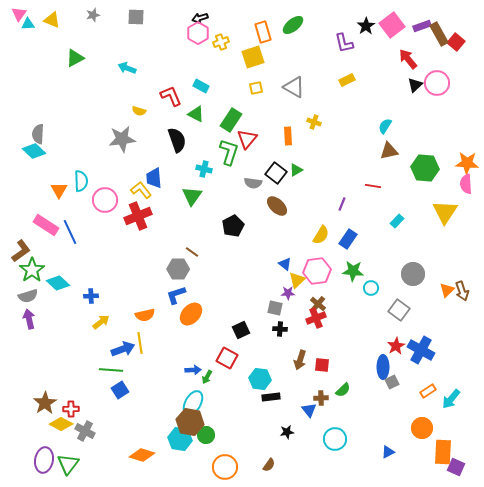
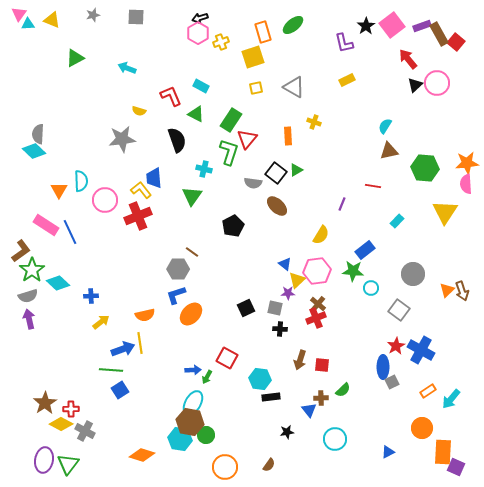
orange star at (467, 163): rotated 10 degrees counterclockwise
blue rectangle at (348, 239): moved 17 px right, 11 px down; rotated 18 degrees clockwise
black square at (241, 330): moved 5 px right, 22 px up
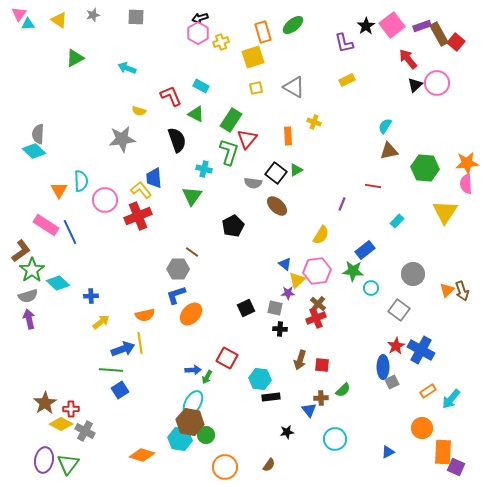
yellow triangle at (52, 20): moved 7 px right; rotated 12 degrees clockwise
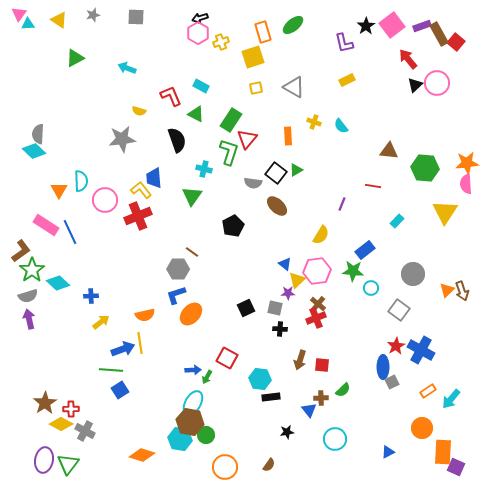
cyan semicircle at (385, 126): moved 44 px left; rotated 70 degrees counterclockwise
brown triangle at (389, 151): rotated 18 degrees clockwise
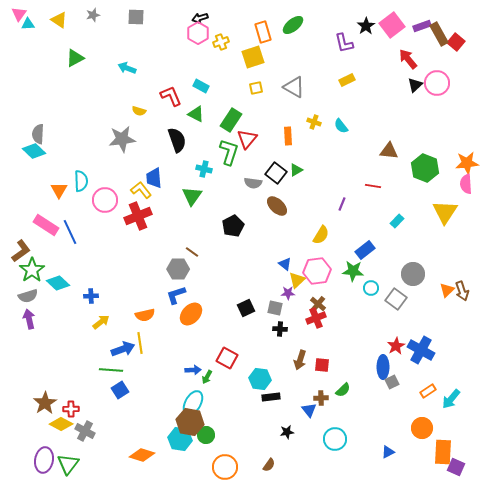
green hexagon at (425, 168): rotated 16 degrees clockwise
gray square at (399, 310): moved 3 px left, 11 px up
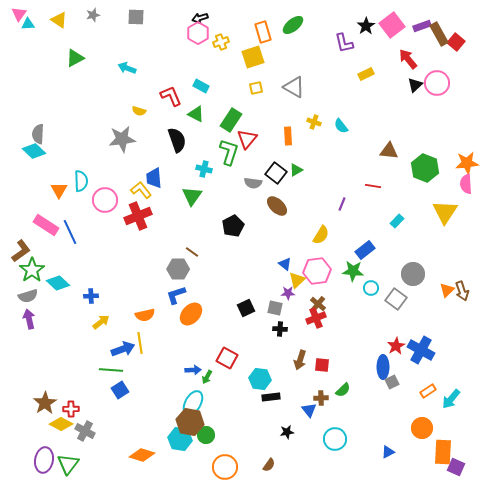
yellow rectangle at (347, 80): moved 19 px right, 6 px up
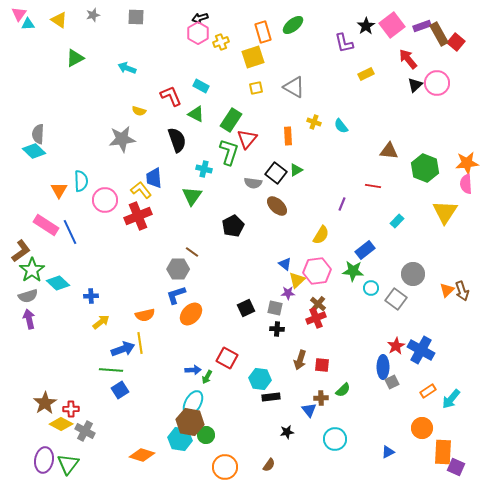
black cross at (280, 329): moved 3 px left
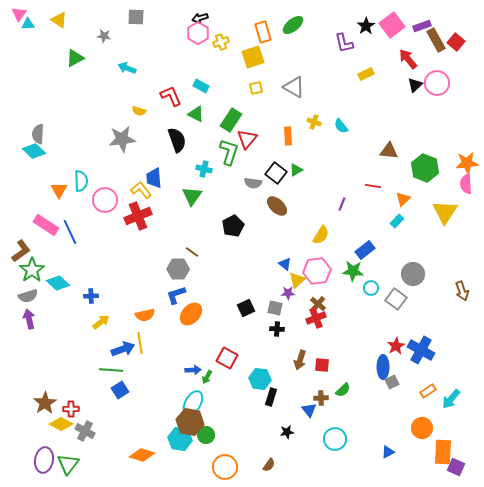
gray star at (93, 15): moved 11 px right, 21 px down; rotated 24 degrees clockwise
brown rectangle at (439, 34): moved 3 px left, 6 px down
orange triangle at (447, 290): moved 44 px left, 91 px up
black rectangle at (271, 397): rotated 66 degrees counterclockwise
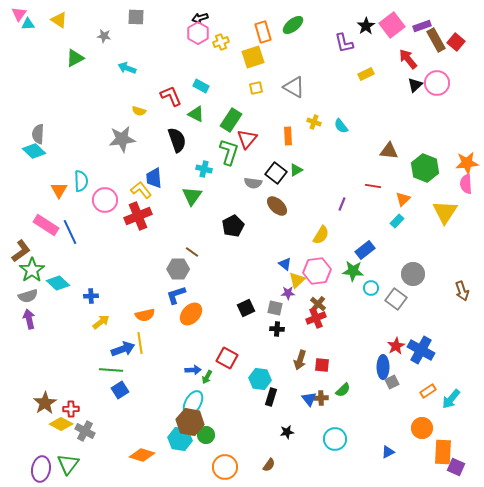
blue triangle at (309, 410): moved 11 px up
purple ellipse at (44, 460): moved 3 px left, 9 px down
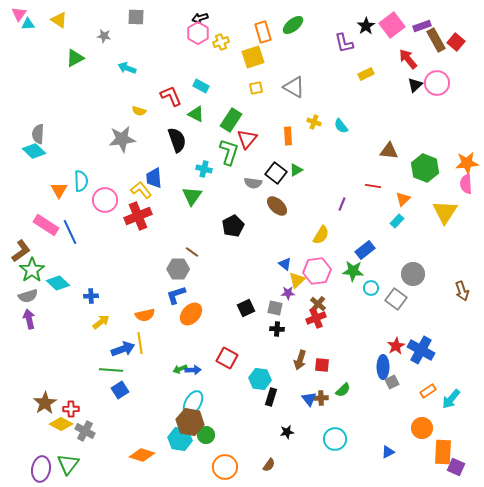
green arrow at (207, 377): moved 27 px left, 8 px up; rotated 40 degrees clockwise
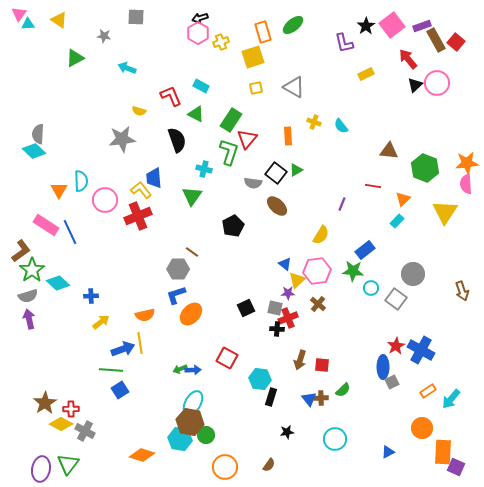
red cross at (316, 318): moved 28 px left
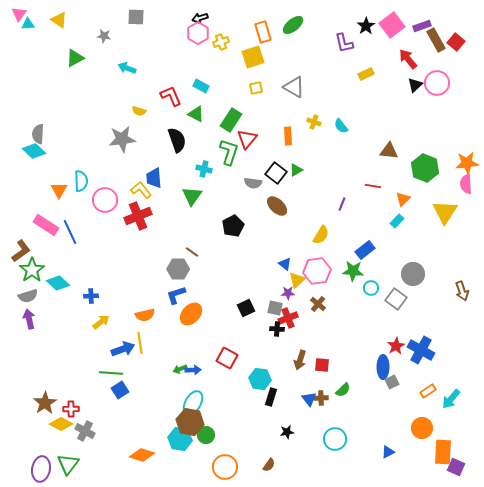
green line at (111, 370): moved 3 px down
